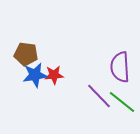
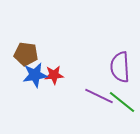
purple line: rotated 20 degrees counterclockwise
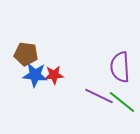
blue star: rotated 15 degrees clockwise
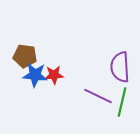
brown pentagon: moved 1 px left, 2 px down
purple line: moved 1 px left
green line: rotated 64 degrees clockwise
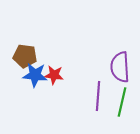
red star: rotated 12 degrees clockwise
purple line: rotated 68 degrees clockwise
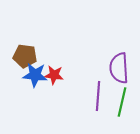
purple semicircle: moved 1 px left, 1 px down
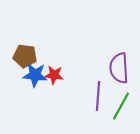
green line: moved 1 px left, 4 px down; rotated 16 degrees clockwise
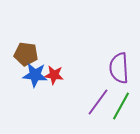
brown pentagon: moved 1 px right, 2 px up
purple line: moved 6 px down; rotated 32 degrees clockwise
